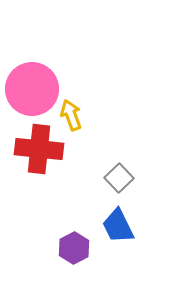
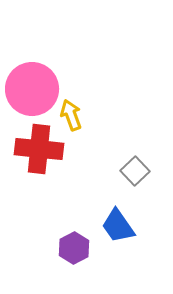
gray square: moved 16 px right, 7 px up
blue trapezoid: rotated 9 degrees counterclockwise
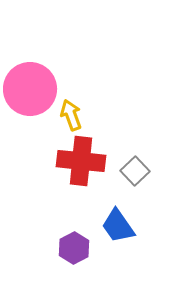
pink circle: moved 2 px left
red cross: moved 42 px right, 12 px down
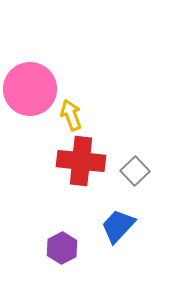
blue trapezoid: rotated 78 degrees clockwise
purple hexagon: moved 12 px left
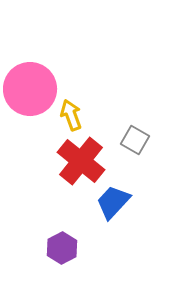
red cross: rotated 33 degrees clockwise
gray square: moved 31 px up; rotated 16 degrees counterclockwise
blue trapezoid: moved 5 px left, 24 px up
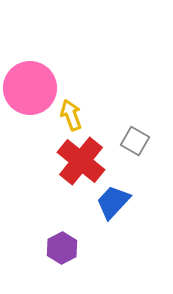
pink circle: moved 1 px up
gray square: moved 1 px down
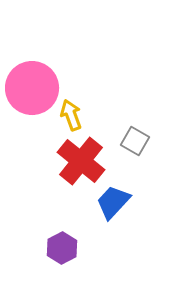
pink circle: moved 2 px right
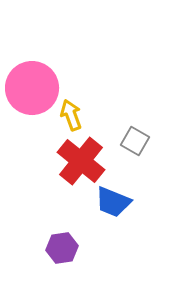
blue trapezoid: rotated 111 degrees counterclockwise
purple hexagon: rotated 20 degrees clockwise
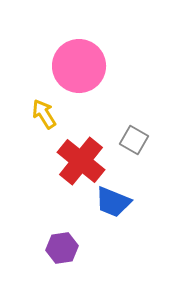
pink circle: moved 47 px right, 22 px up
yellow arrow: moved 27 px left, 1 px up; rotated 12 degrees counterclockwise
gray square: moved 1 px left, 1 px up
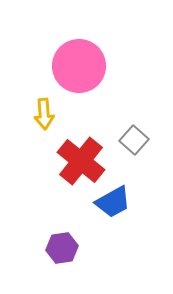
yellow arrow: rotated 152 degrees counterclockwise
gray square: rotated 12 degrees clockwise
blue trapezoid: rotated 51 degrees counterclockwise
